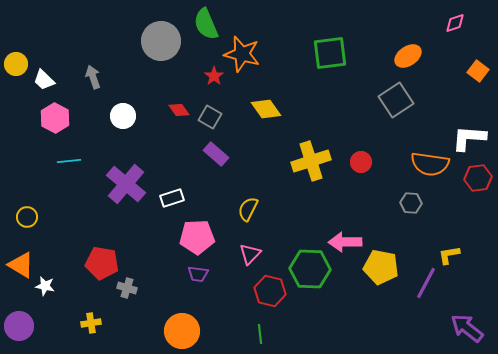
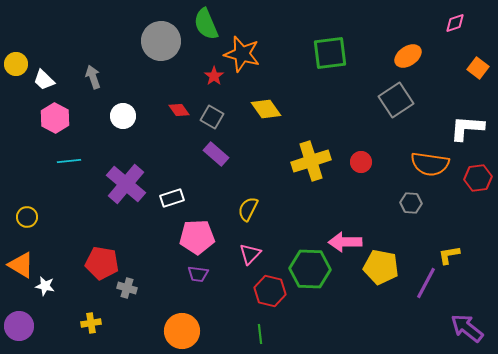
orange square at (478, 71): moved 3 px up
gray square at (210, 117): moved 2 px right
white L-shape at (469, 138): moved 2 px left, 10 px up
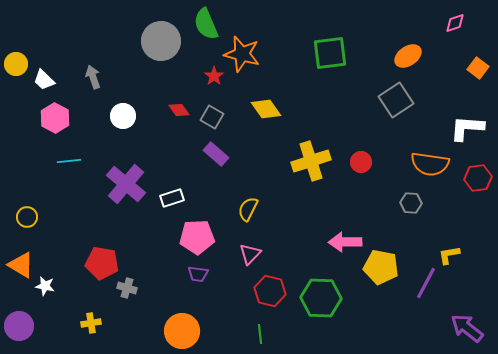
green hexagon at (310, 269): moved 11 px right, 29 px down
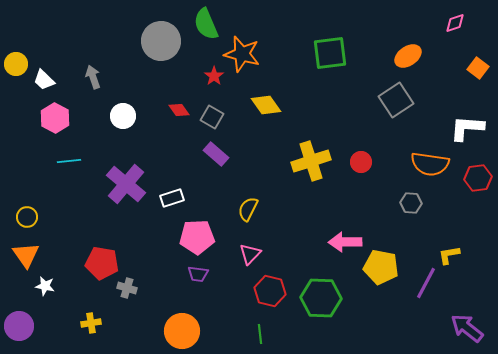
yellow diamond at (266, 109): moved 4 px up
orange triangle at (21, 265): moved 5 px right, 10 px up; rotated 24 degrees clockwise
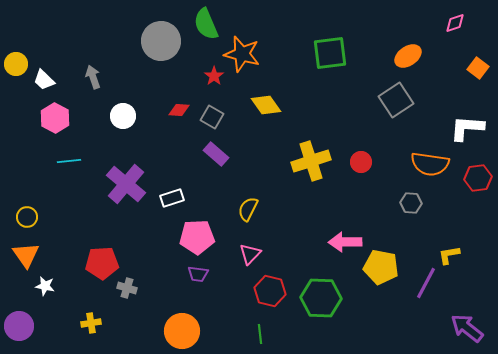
red diamond at (179, 110): rotated 50 degrees counterclockwise
red pentagon at (102, 263): rotated 12 degrees counterclockwise
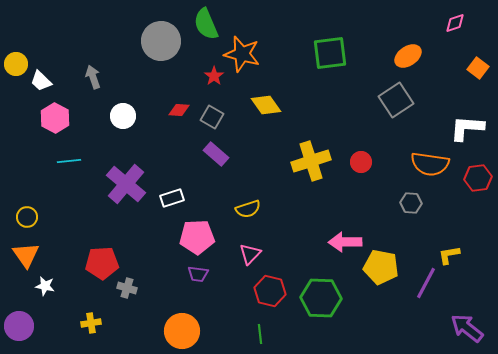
white trapezoid at (44, 80): moved 3 px left, 1 px down
yellow semicircle at (248, 209): rotated 135 degrees counterclockwise
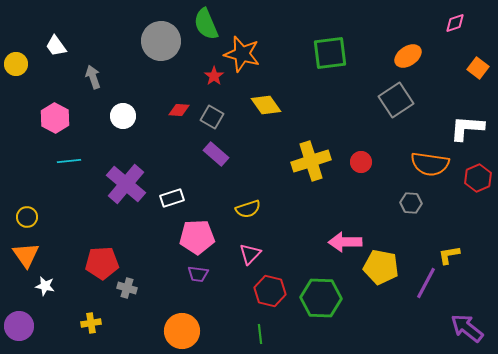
white trapezoid at (41, 81): moved 15 px right, 35 px up; rotated 10 degrees clockwise
red hexagon at (478, 178): rotated 16 degrees counterclockwise
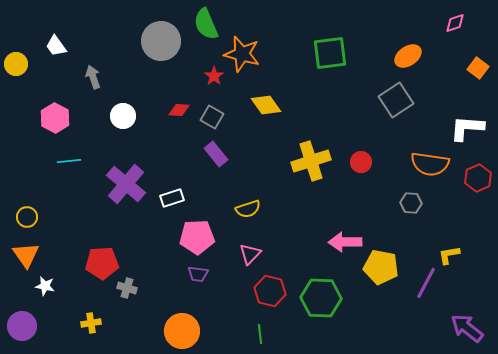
purple rectangle at (216, 154): rotated 10 degrees clockwise
purple circle at (19, 326): moved 3 px right
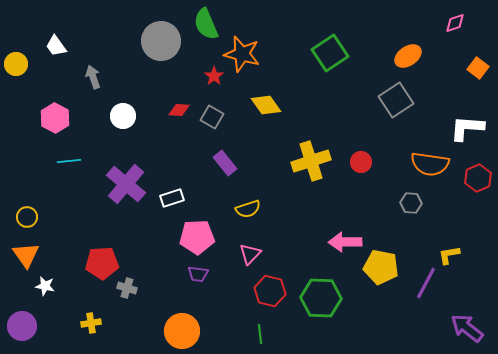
green square at (330, 53): rotated 27 degrees counterclockwise
purple rectangle at (216, 154): moved 9 px right, 9 px down
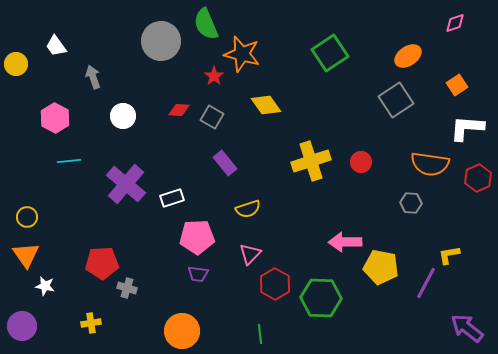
orange square at (478, 68): moved 21 px left, 17 px down; rotated 20 degrees clockwise
red hexagon at (270, 291): moved 5 px right, 7 px up; rotated 16 degrees clockwise
